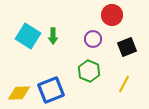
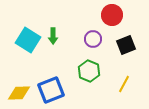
cyan square: moved 4 px down
black square: moved 1 px left, 2 px up
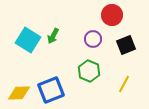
green arrow: rotated 28 degrees clockwise
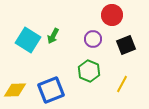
yellow line: moved 2 px left
yellow diamond: moved 4 px left, 3 px up
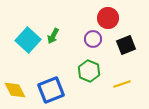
red circle: moved 4 px left, 3 px down
cyan square: rotated 10 degrees clockwise
yellow line: rotated 42 degrees clockwise
yellow diamond: rotated 65 degrees clockwise
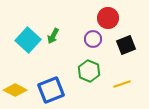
yellow diamond: rotated 35 degrees counterclockwise
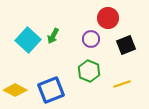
purple circle: moved 2 px left
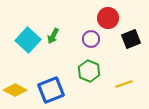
black square: moved 5 px right, 6 px up
yellow line: moved 2 px right
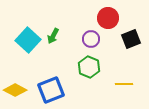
green hexagon: moved 4 px up
yellow line: rotated 18 degrees clockwise
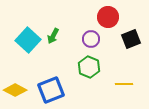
red circle: moved 1 px up
